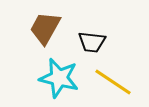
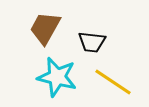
cyan star: moved 2 px left, 1 px up
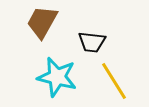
brown trapezoid: moved 3 px left, 6 px up
yellow line: moved 1 px right, 1 px up; rotated 24 degrees clockwise
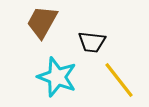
cyan star: rotated 6 degrees clockwise
yellow line: moved 5 px right, 1 px up; rotated 6 degrees counterclockwise
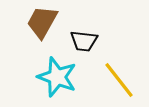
black trapezoid: moved 8 px left, 1 px up
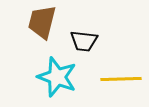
brown trapezoid: rotated 15 degrees counterclockwise
yellow line: moved 2 px right, 1 px up; rotated 54 degrees counterclockwise
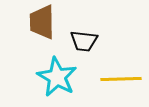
brown trapezoid: rotated 15 degrees counterclockwise
cyan star: rotated 9 degrees clockwise
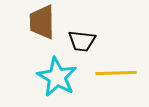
black trapezoid: moved 2 px left
yellow line: moved 5 px left, 6 px up
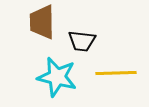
cyan star: rotated 15 degrees counterclockwise
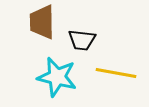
black trapezoid: moved 1 px up
yellow line: rotated 12 degrees clockwise
